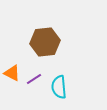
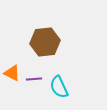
purple line: rotated 28 degrees clockwise
cyan semicircle: rotated 20 degrees counterclockwise
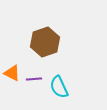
brown hexagon: rotated 12 degrees counterclockwise
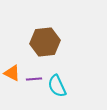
brown hexagon: rotated 12 degrees clockwise
cyan semicircle: moved 2 px left, 1 px up
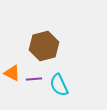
brown hexagon: moved 1 px left, 4 px down; rotated 8 degrees counterclockwise
cyan semicircle: moved 2 px right, 1 px up
